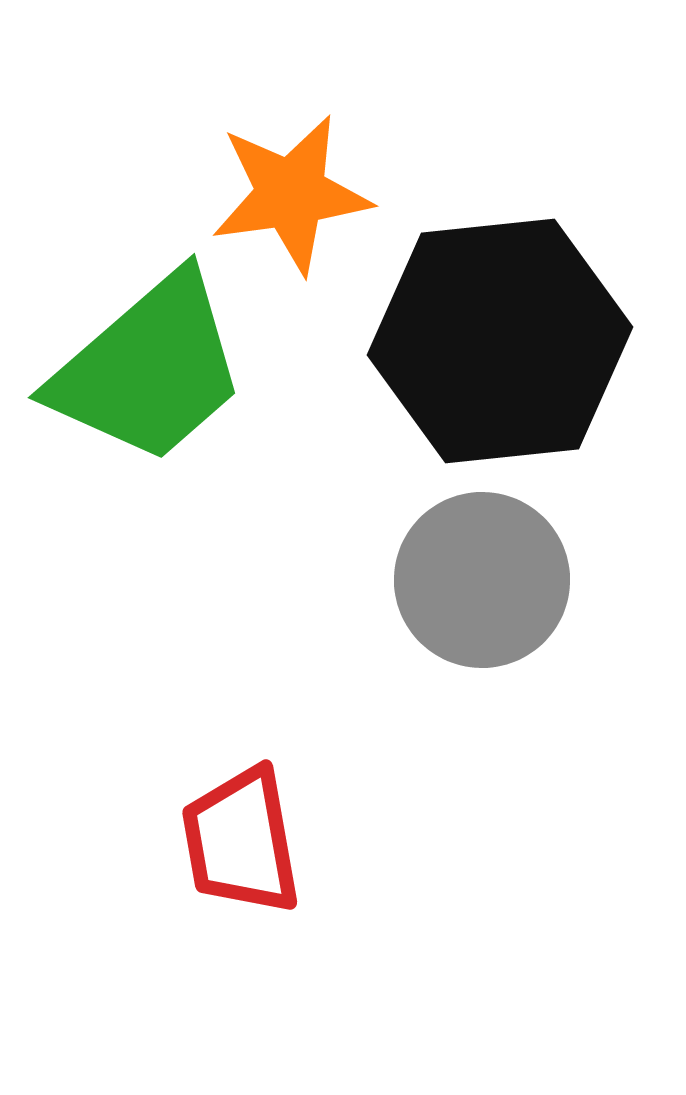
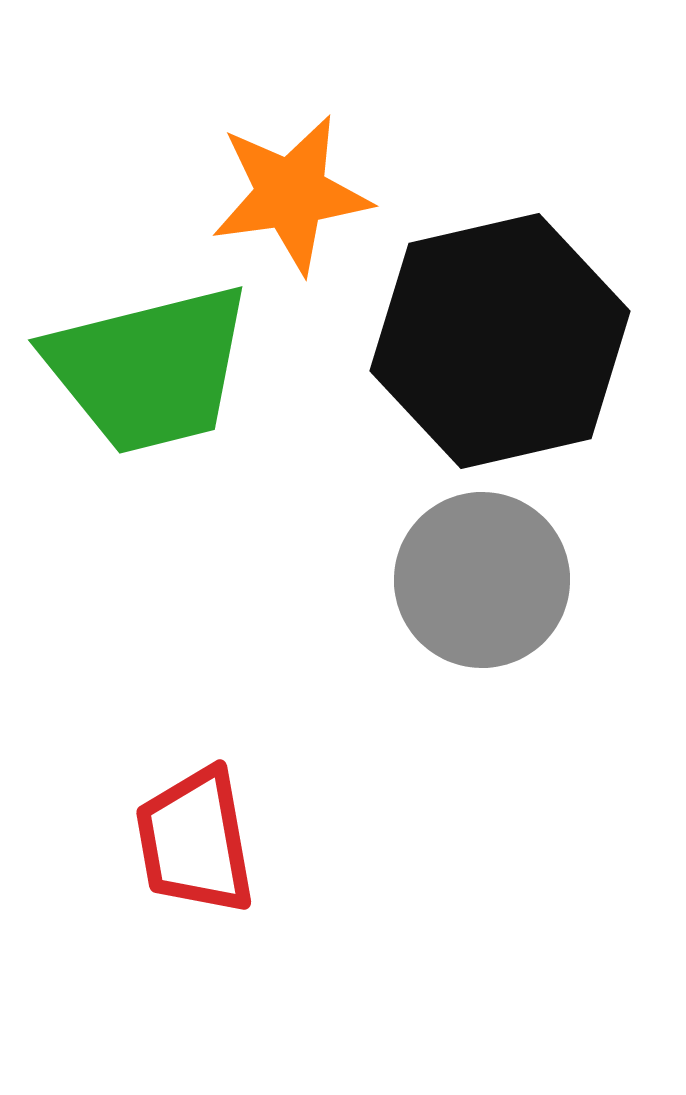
black hexagon: rotated 7 degrees counterclockwise
green trapezoid: rotated 27 degrees clockwise
red trapezoid: moved 46 px left
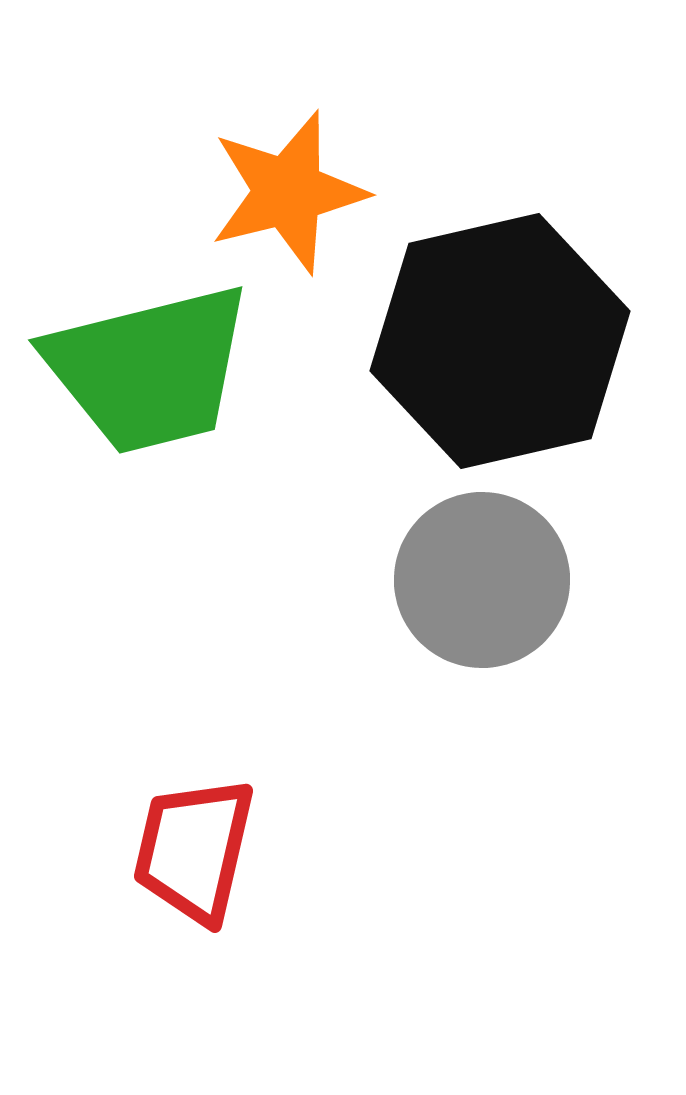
orange star: moved 3 px left, 2 px up; rotated 6 degrees counterclockwise
red trapezoid: moved 1 px left, 9 px down; rotated 23 degrees clockwise
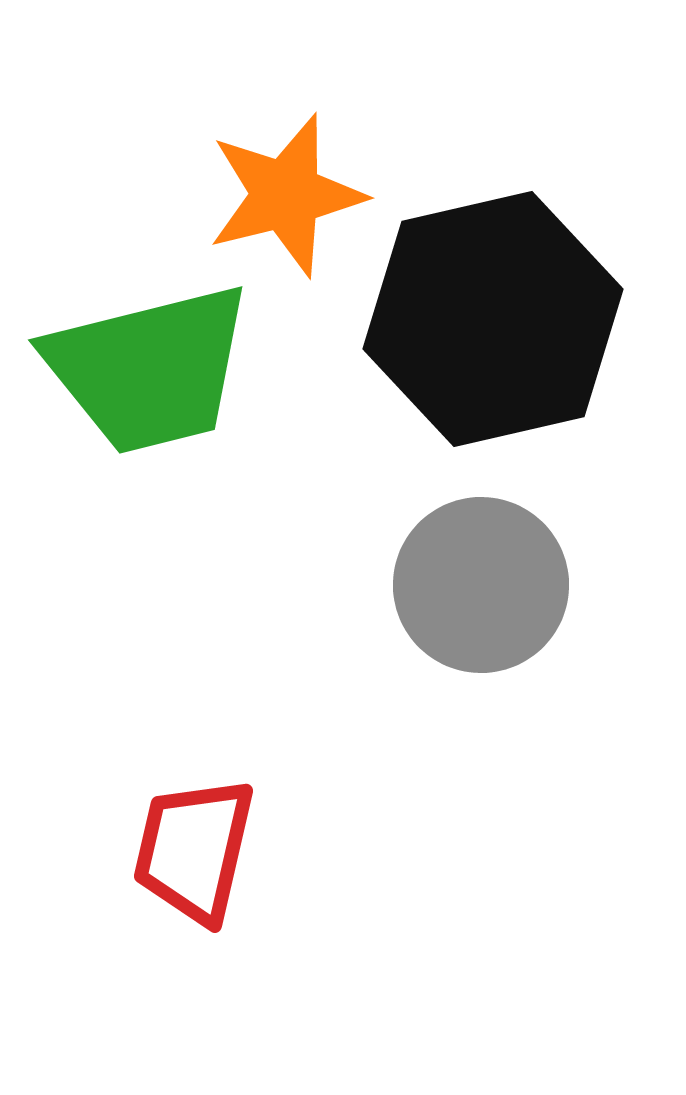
orange star: moved 2 px left, 3 px down
black hexagon: moved 7 px left, 22 px up
gray circle: moved 1 px left, 5 px down
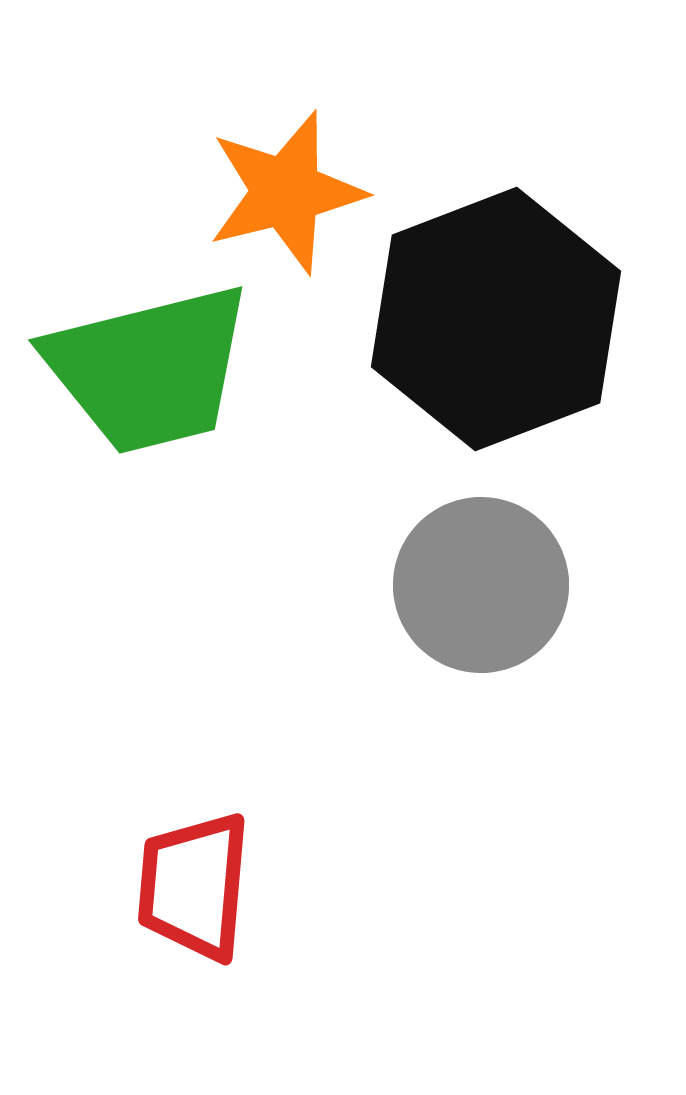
orange star: moved 3 px up
black hexagon: moved 3 px right; rotated 8 degrees counterclockwise
red trapezoid: moved 36 px down; rotated 8 degrees counterclockwise
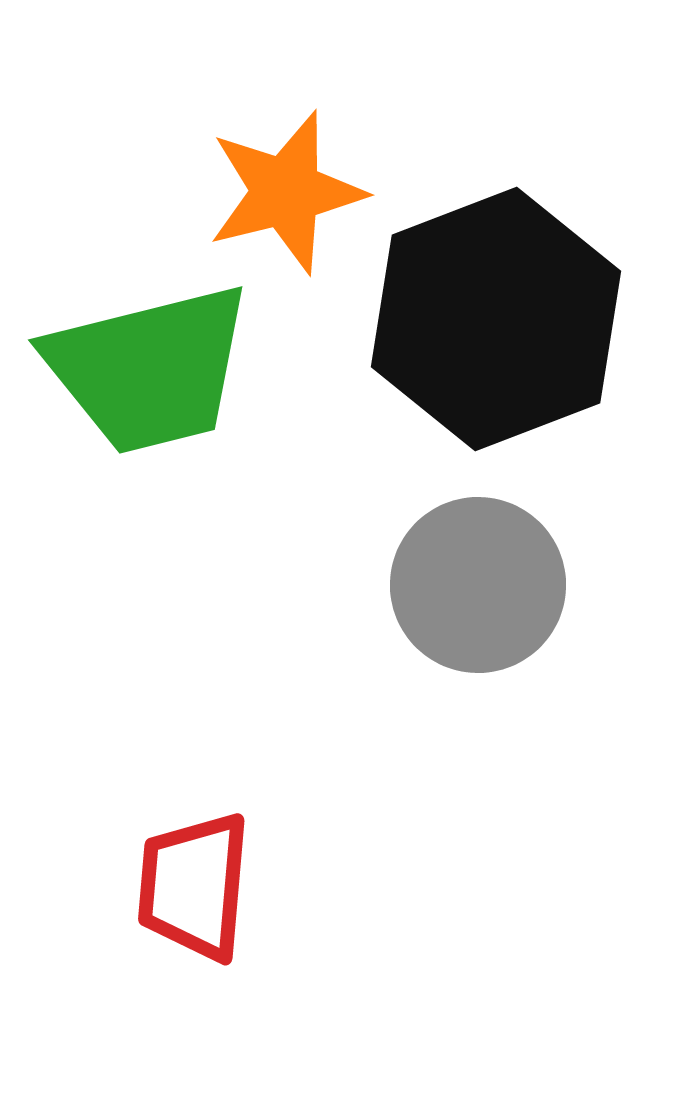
gray circle: moved 3 px left
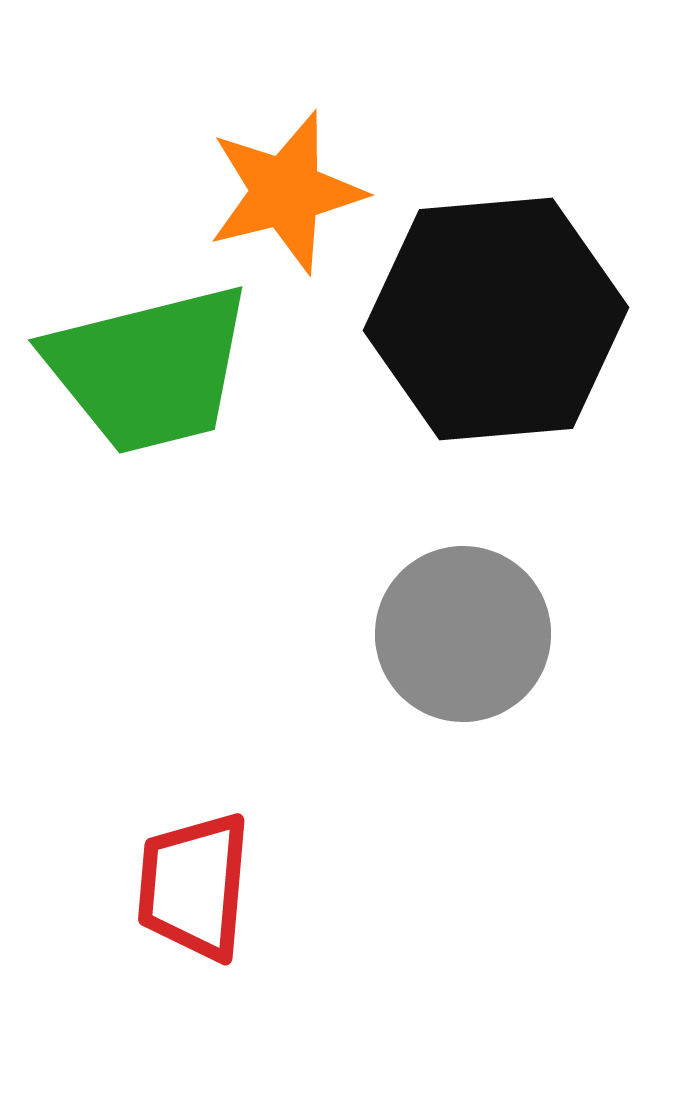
black hexagon: rotated 16 degrees clockwise
gray circle: moved 15 px left, 49 px down
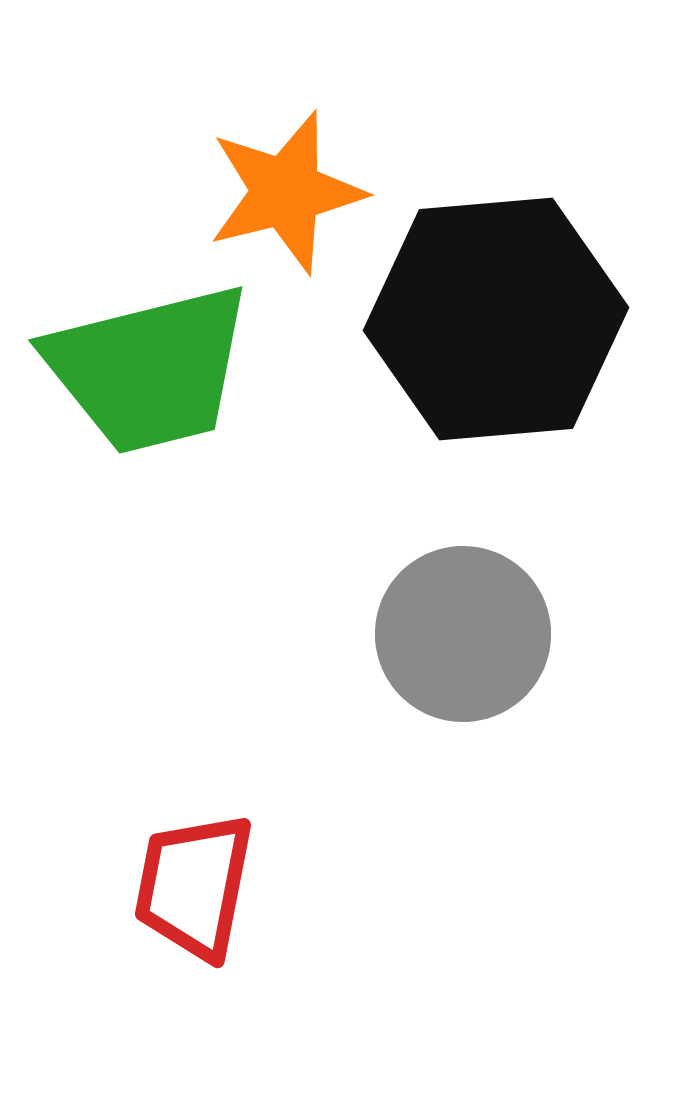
red trapezoid: rotated 6 degrees clockwise
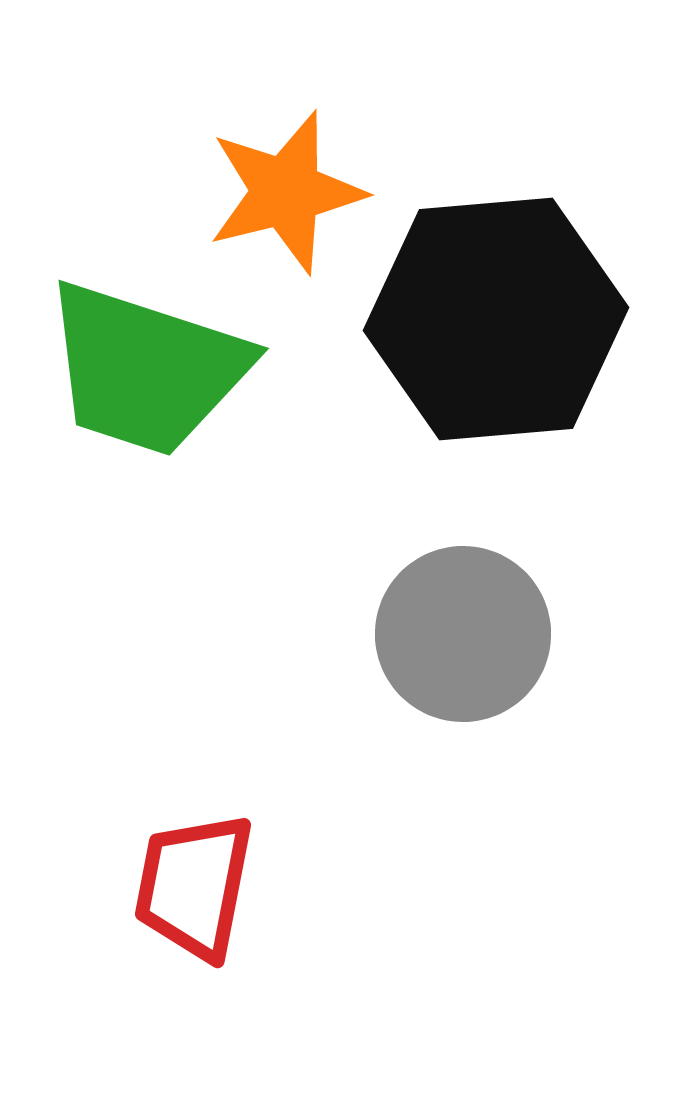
green trapezoid: moved 3 px left; rotated 32 degrees clockwise
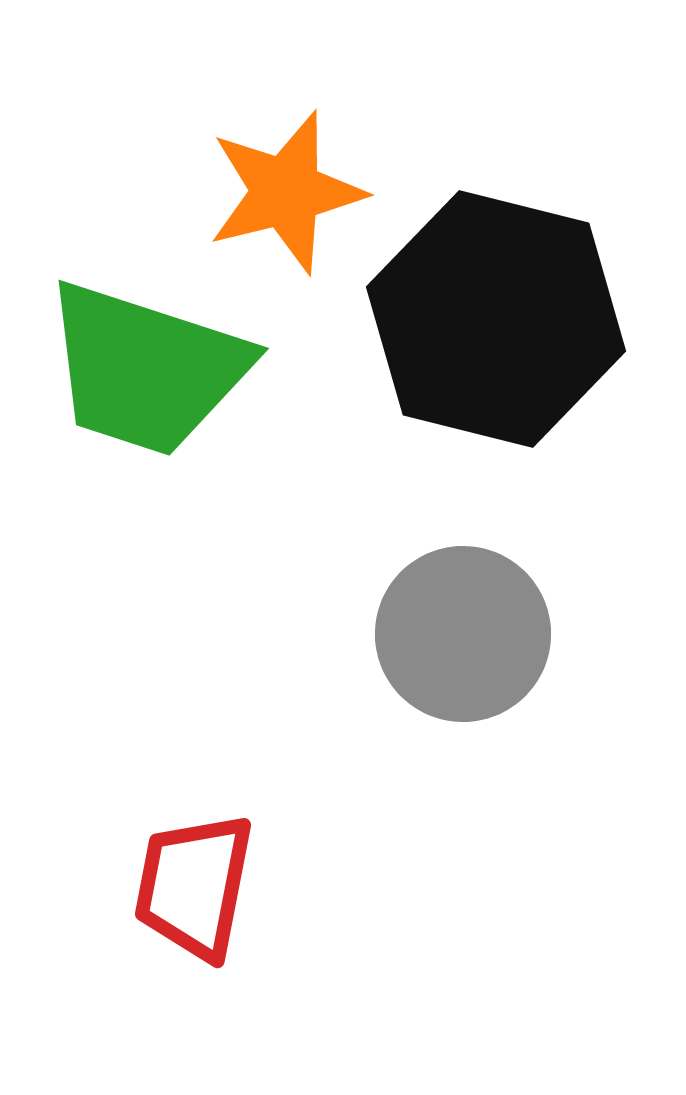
black hexagon: rotated 19 degrees clockwise
